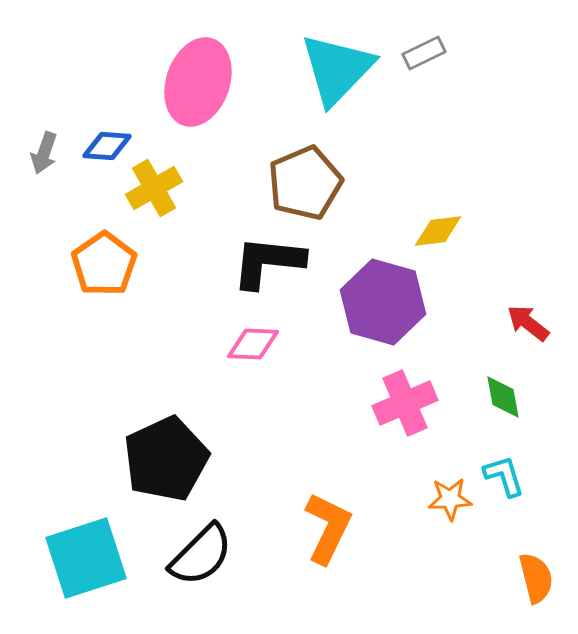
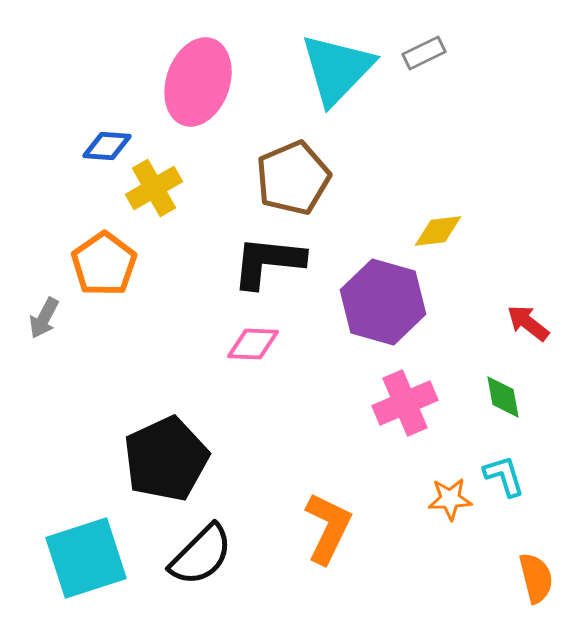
gray arrow: moved 165 px down; rotated 9 degrees clockwise
brown pentagon: moved 12 px left, 5 px up
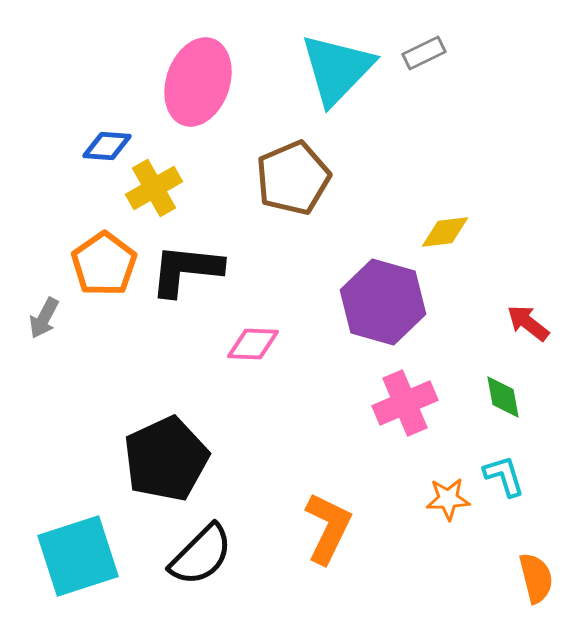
yellow diamond: moved 7 px right, 1 px down
black L-shape: moved 82 px left, 8 px down
orange star: moved 2 px left
cyan square: moved 8 px left, 2 px up
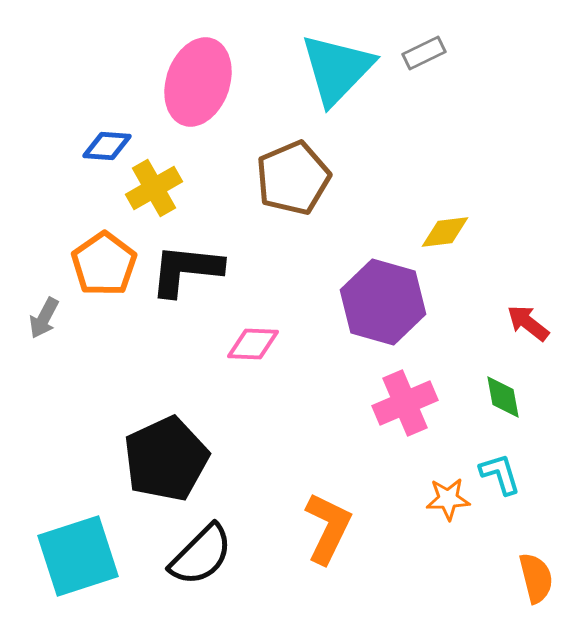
cyan L-shape: moved 4 px left, 2 px up
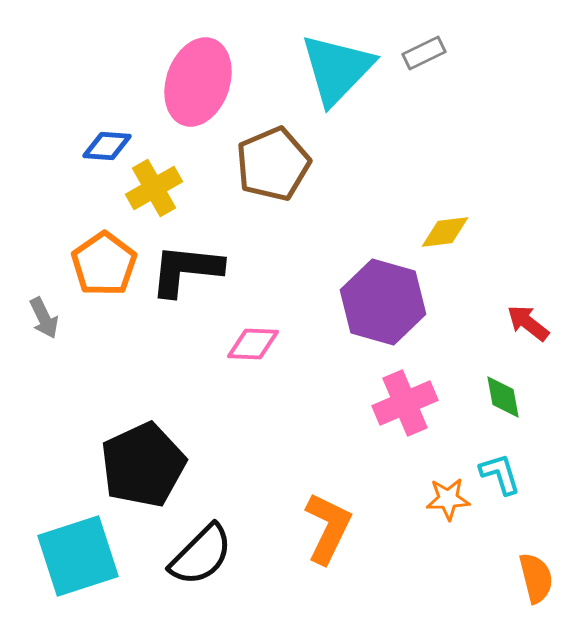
brown pentagon: moved 20 px left, 14 px up
gray arrow: rotated 54 degrees counterclockwise
black pentagon: moved 23 px left, 6 px down
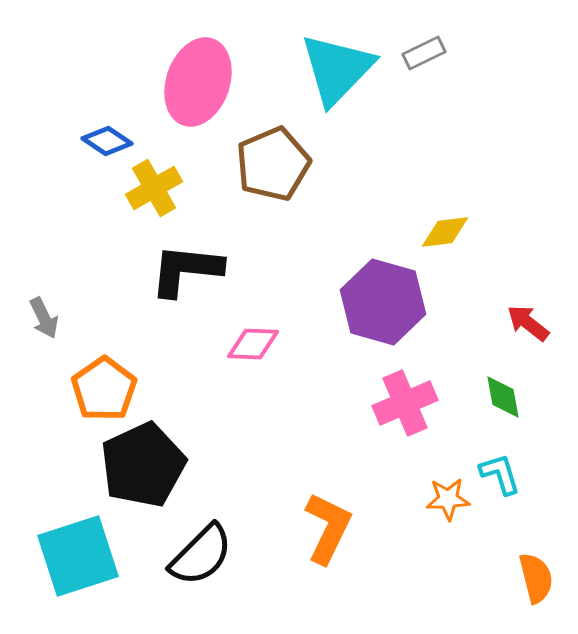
blue diamond: moved 5 px up; rotated 30 degrees clockwise
orange pentagon: moved 125 px down
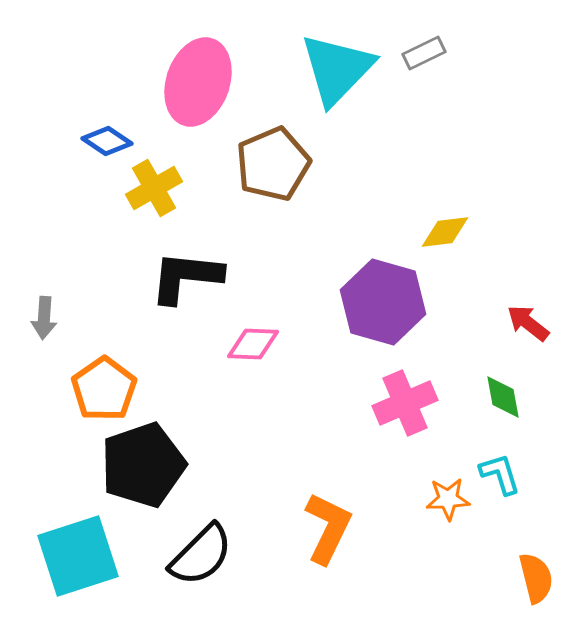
black L-shape: moved 7 px down
gray arrow: rotated 30 degrees clockwise
black pentagon: rotated 6 degrees clockwise
